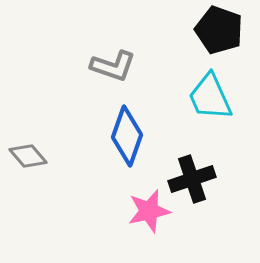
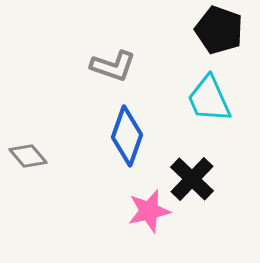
cyan trapezoid: moved 1 px left, 2 px down
black cross: rotated 27 degrees counterclockwise
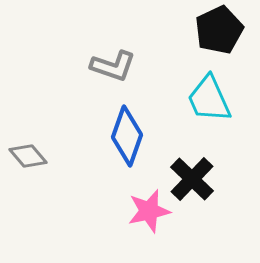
black pentagon: rotated 27 degrees clockwise
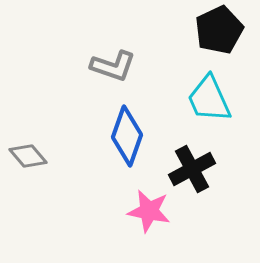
black cross: moved 10 px up; rotated 18 degrees clockwise
pink star: rotated 24 degrees clockwise
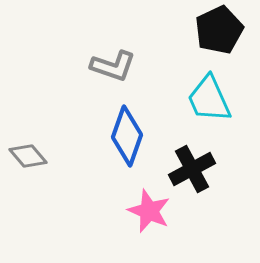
pink star: rotated 12 degrees clockwise
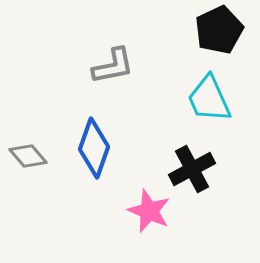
gray L-shape: rotated 30 degrees counterclockwise
blue diamond: moved 33 px left, 12 px down
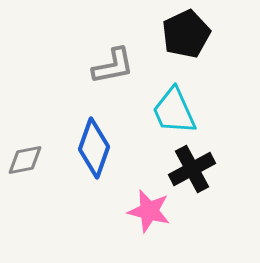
black pentagon: moved 33 px left, 4 px down
cyan trapezoid: moved 35 px left, 12 px down
gray diamond: moved 3 px left, 4 px down; rotated 60 degrees counterclockwise
pink star: rotated 9 degrees counterclockwise
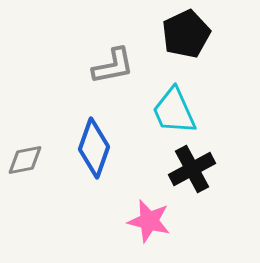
pink star: moved 10 px down
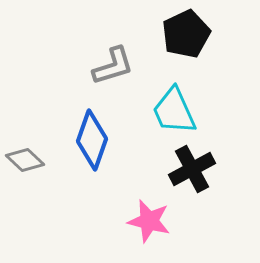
gray L-shape: rotated 6 degrees counterclockwise
blue diamond: moved 2 px left, 8 px up
gray diamond: rotated 54 degrees clockwise
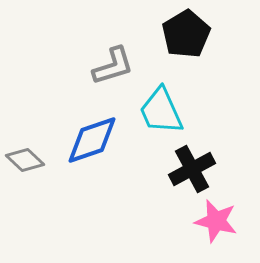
black pentagon: rotated 6 degrees counterclockwise
cyan trapezoid: moved 13 px left
blue diamond: rotated 52 degrees clockwise
pink star: moved 67 px right
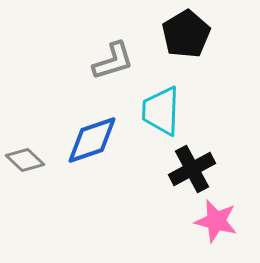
gray L-shape: moved 5 px up
cyan trapezoid: rotated 26 degrees clockwise
